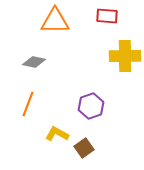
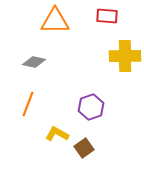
purple hexagon: moved 1 px down
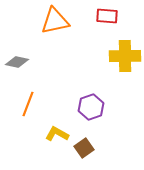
orange triangle: rotated 12 degrees counterclockwise
gray diamond: moved 17 px left
